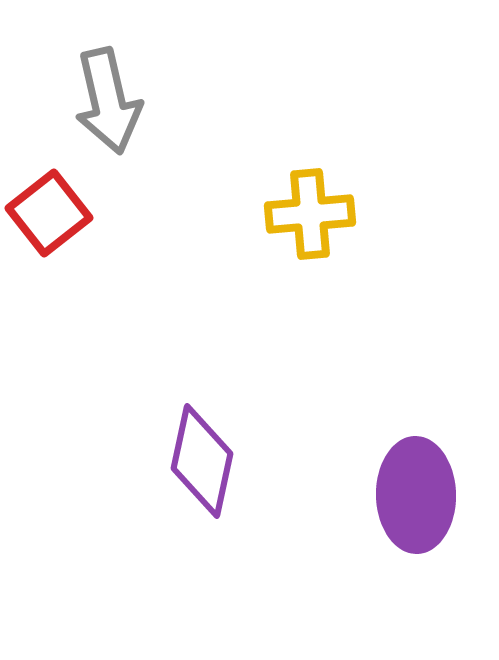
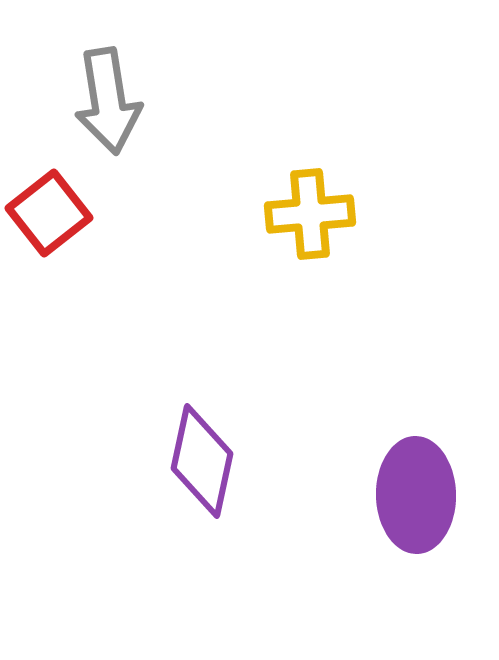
gray arrow: rotated 4 degrees clockwise
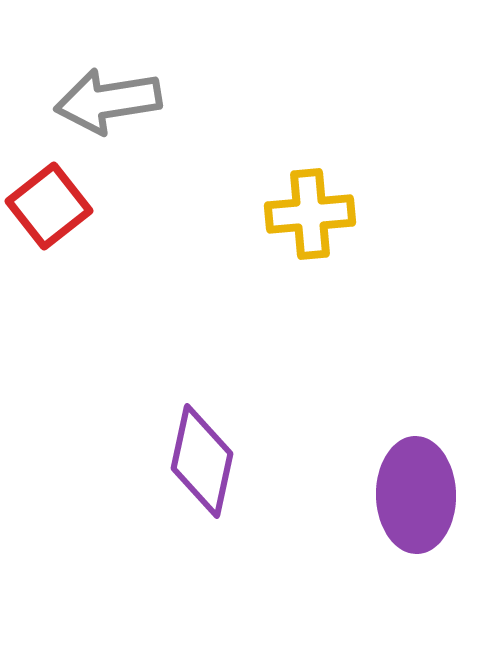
gray arrow: rotated 90 degrees clockwise
red square: moved 7 px up
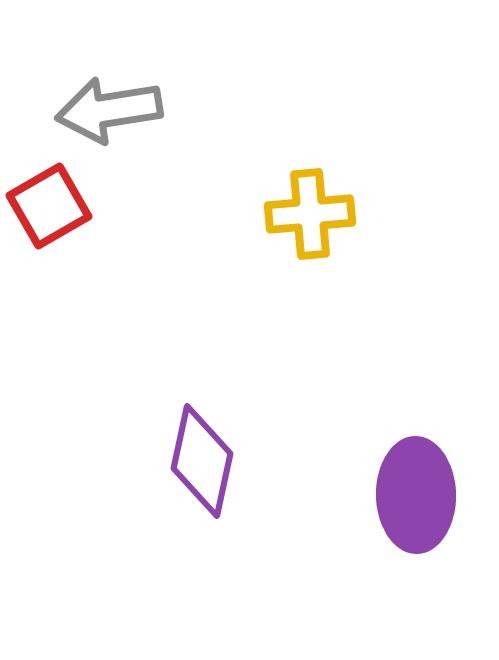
gray arrow: moved 1 px right, 9 px down
red square: rotated 8 degrees clockwise
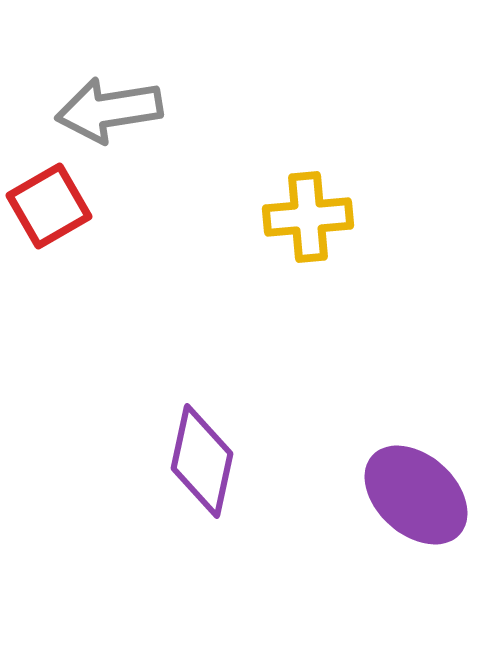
yellow cross: moved 2 px left, 3 px down
purple ellipse: rotated 47 degrees counterclockwise
